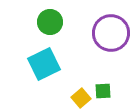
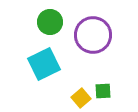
purple circle: moved 18 px left, 2 px down
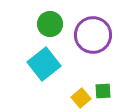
green circle: moved 2 px down
cyan square: rotated 12 degrees counterclockwise
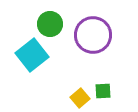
cyan square: moved 12 px left, 9 px up
yellow square: moved 1 px left
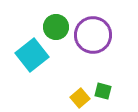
green circle: moved 6 px right, 3 px down
green square: rotated 18 degrees clockwise
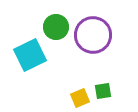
cyan square: moved 2 px left; rotated 12 degrees clockwise
green square: rotated 24 degrees counterclockwise
yellow square: rotated 18 degrees clockwise
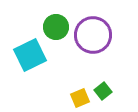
green square: rotated 30 degrees counterclockwise
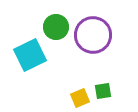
green square: rotated 30 degrees clockwise
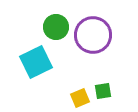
cyan square: moved 6 px right, 7 px down
